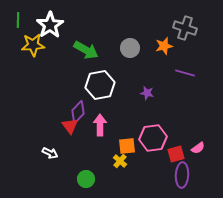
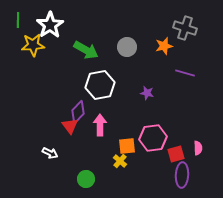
gray circle: moved 3 px left, 1 px up
pink semicircle: rotated 56 degrees counterclockwise
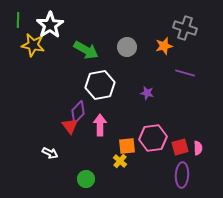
yellow star: rotated 15 degrees clockwise
red square: moved 4 px right, 7 px up
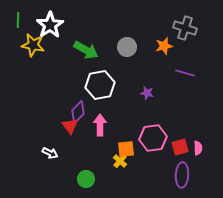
orange square: moved 1 px left, 3 px down
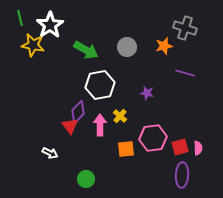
green line: moved 2 px right, 2 px up; rotated 14 degrees counterclockwise
yellow cross: moved 45 px up
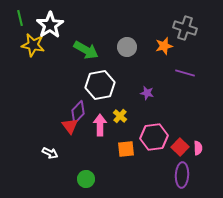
pink hexagon: moved 1 px right, 1 px up
red square: rotated 30 degrees counterclockwise
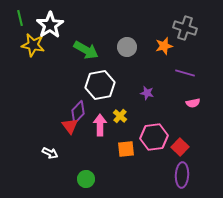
pink semicircle: moved 5 px left, 45 px up; rotated 80 degrees clockwise
